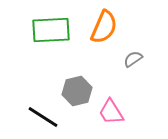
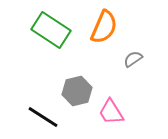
green rectangle: rotated 36 degrees clockwise
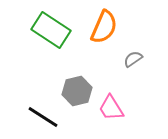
pink trapezoid: moved 4 px up
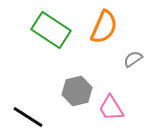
black line: moved 15 px left
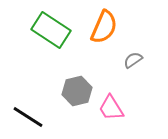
gray semicircle: moved 1 px down
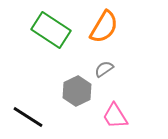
orange semicircle: rotated 8 degrees clockwise
gray semicircle: moved 29 px left, 9 px down
gray hexagon: rotated 12 degrees counterclockwise
pink trapezoid: moved 4 px right, 8 px down
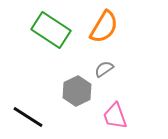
pink trapezoid: rotated 12 degrees clockwise
